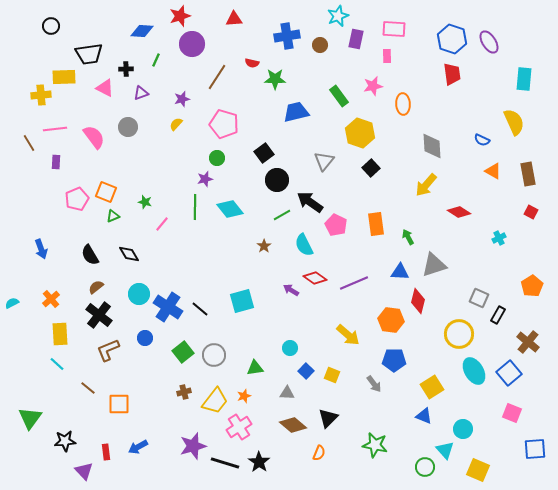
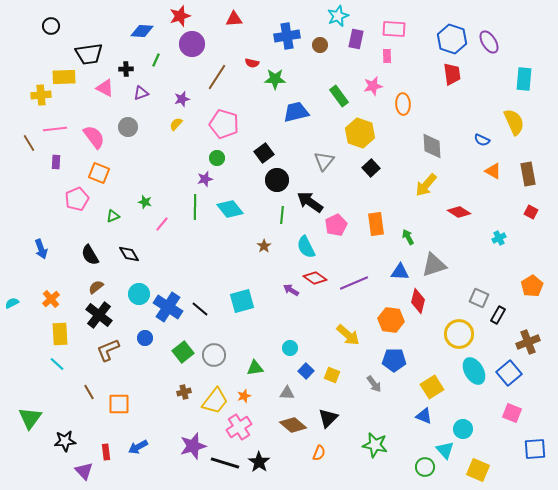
orange square at (106, 192): moved 7 px left, 19 px up
green line at (282, 215): rotated 54 degrees counterclockwise
pink pentagon at (336, 225): rotated 20 degrees clockwise
cyan semicircle at (304, 245): moved 2 px right, 2 px down
brown cross at (528, 342): rotated 30 degrees clockwise
brown line at (88, 388): moved 1 px right, 4 px down; rotated 21 degrees clockwise
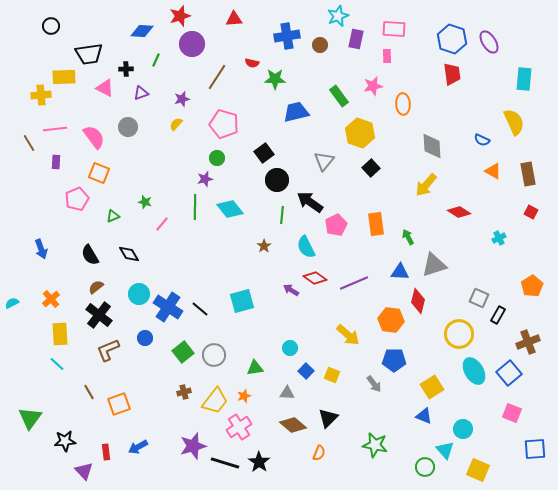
orange square at (119, 404): rotated 20 degrees counterclockwise
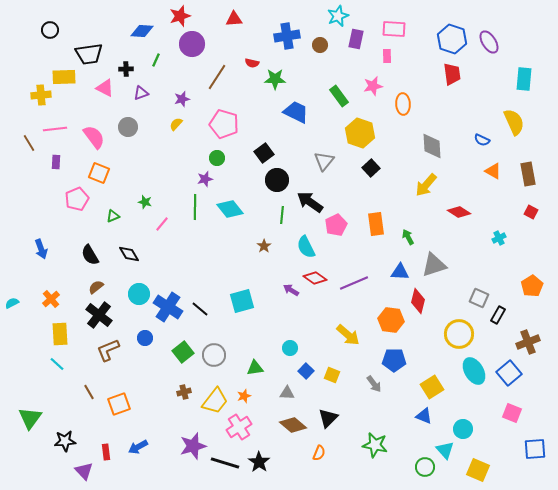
black circle at (51, 26): moved 1 px left, 4 px down
blue trapezoid at (296, 112): rotated 40 degrees clockwise
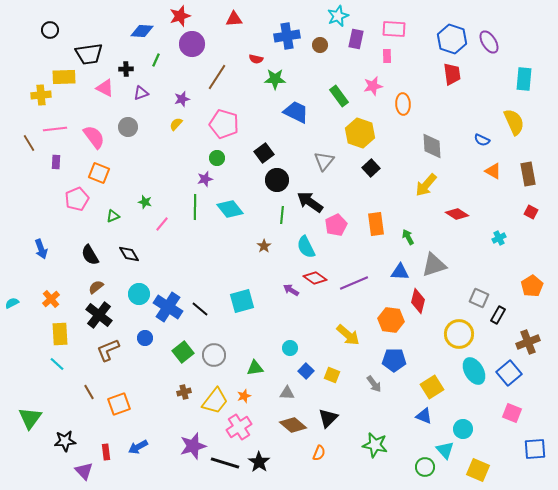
red semicircle at (252, 63): moved 4 px right, 4 px up
red diamond at (459, 212): moved 2 px left, 2 px down
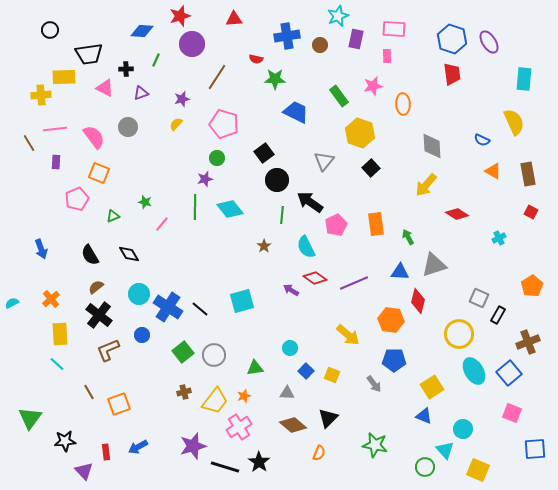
blue circle at (145, 338): moved 3 px left, 3 px up
black line at (225, 463): moved 4 px down
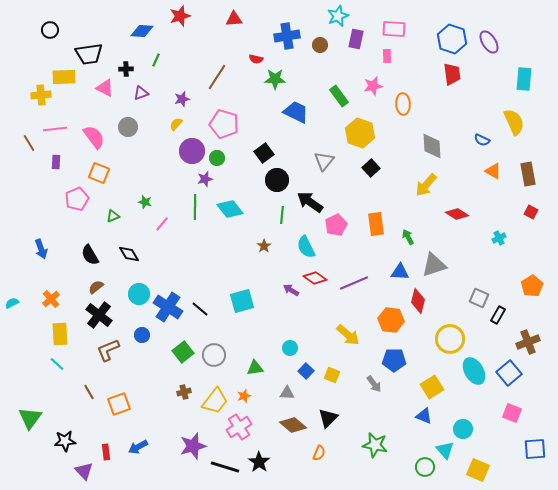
purple circle at (192, 44): moved 107 px down
yellow circle at (459, 334): moved 9 px left, 5 px down
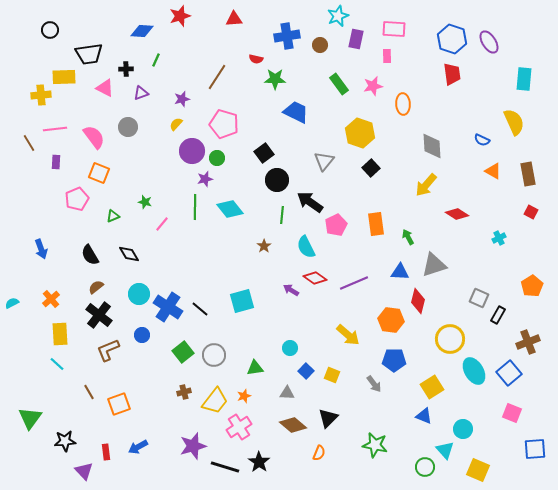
green rectangle at (339, 96): moved 12 px up
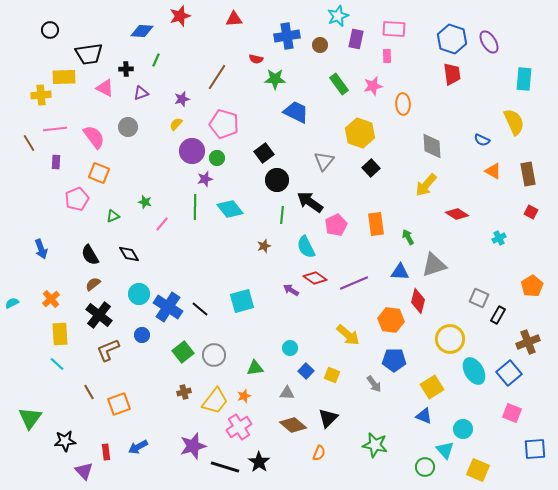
brown star at (264, 246): rotated 16 degrees clockwise
brown semicircle at (96, 287): moved 3 px left, 3 px up
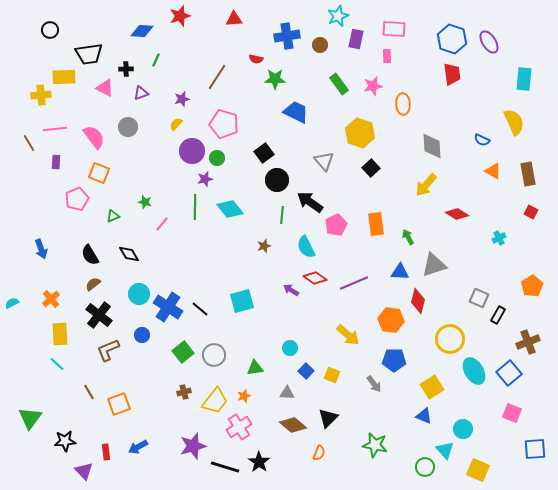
gray triangle at (324, 161): rotated 20 degrees counterclockwise
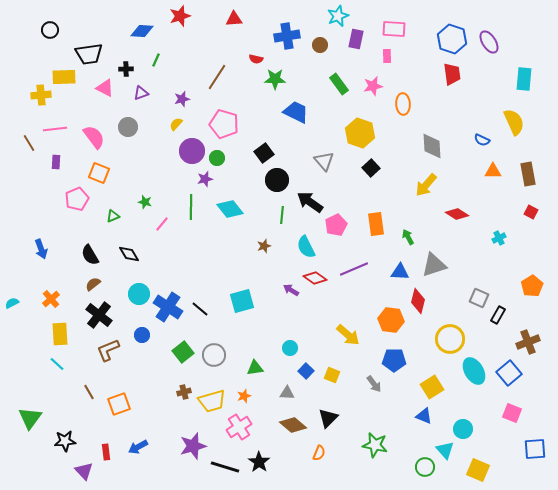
orange triangle at (493, 171): rotated 30 degrees counterclockwise
green line at (195, 207): moved 4 px left
purple line at (354, 283): moved 14 px up
yellow trapezoid at (215, 401): moved 3 px left; rotated 36 degrees clockwise
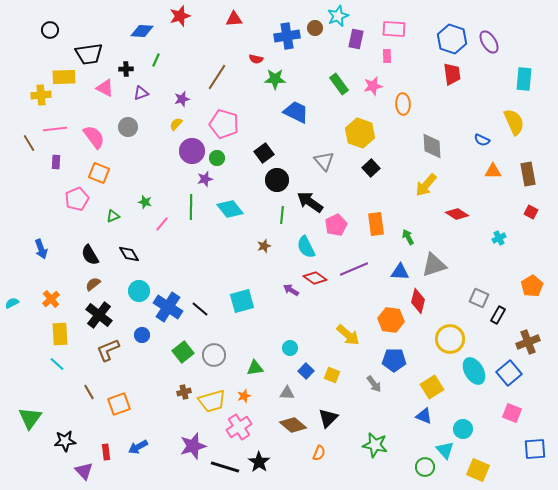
brown circle at (320, 45): moved 5 px left, 17 px up
cyan circle at (139, 294): moved 3 px up
